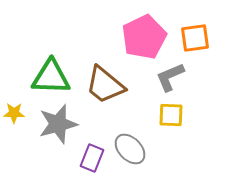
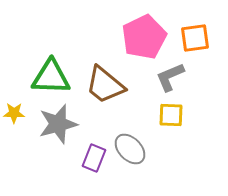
purple rectangle: moved 2 px right
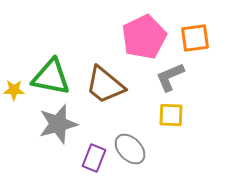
green triangle: rotated 9 degrees clockwise
yellow star: moved 23 px up
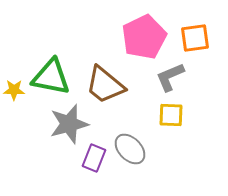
gray star: moved 11 px right
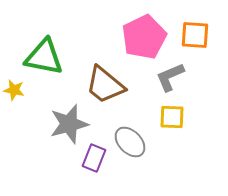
orange square: moved 3 px up; rotated 12 degrees clockwise
green triangle: moved 7 px left, 20 px up
yellow star: rotated 10 degrees clockwise
yellow square: moved 1 px right, 2 px down
gray ellipse: moved 7 px up
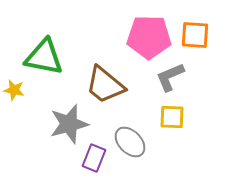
pink pentagon: moved 5 px right; rotated 27 degrees clockwise
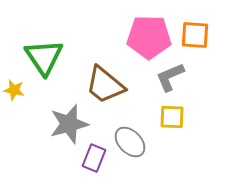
green triangle: rotated 45 degrees clockwise
